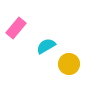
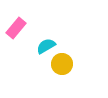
yellow circle: moved 7 px left
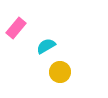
yellow circle: moved 2 px left, 8 px down
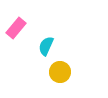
cyan semicircle: rotated 36 degrees counterclockwise
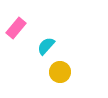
cyan semicircle: rotated 18 degrees clockwise
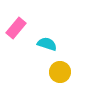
cyan semicircle: moved 1 px right, 2 px up; rotated 66 degrees clockwise
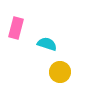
pink rectangle: rotated 25 degrees counterclockwise
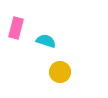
cyan semicircle: moved 1 px left, 3 px up
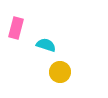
cyan semicircle: moved 4 px down
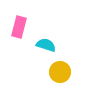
pink rectangle: moved 3 px right, 1 px up
